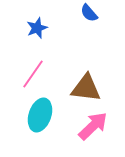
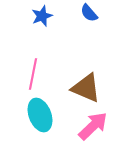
blue star: moved 5 px right, 12 px up
pink line: rotated 24 degrees counterclockwise
brown triangle: rotated 16 degrees clockwise
cyan ellipse: rotated 40 degrees counterclockwise
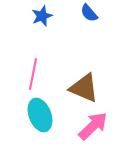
brown triangle: moved 2 px left
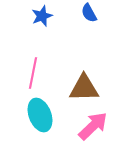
blue semicircle: rotated 12 degrees clockwise
pink line: moved 1 px up
brown triangle: rotated 24 degrees counterclockwise
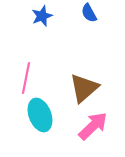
pink line: moved 7 px left, 5 px down
brown triangle: rotated 40 degrees counterclockwise
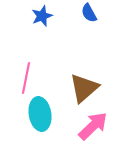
cyan ellipse: moved 1 px up; rotated 12 degrees clockwise
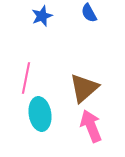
pink arrow: moved 2 px left; rotated 68 degrees counterclockwise
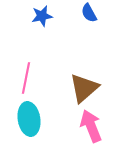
blue star: rotated 10 degrees clockwise
cyan ellipse: moved 11 px left, 5 px down
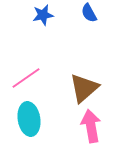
blue star: moved 1 px right, 1 px up
pink line: rotated 44 degrees clockwise
pink arrow: rotated 12 degrees clockwise
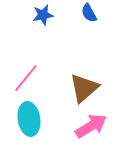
pink line: rotated 16 degrees counterclockwise
pink arrow: rotated 68 degrees clockwise
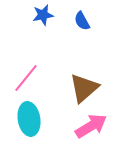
blue semicircle: moved 7 px left, 8 px down
